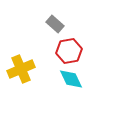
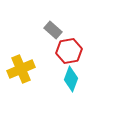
gray rectangle: moved 2 px left, 6 px down
cyan diamond: rotated 45 degrees clockwise
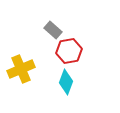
cyan diamond: moved 5 px left, 3 px down
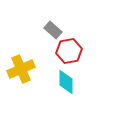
cyan diamond: rotated 20 degrees counterclockwise
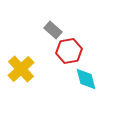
yellow cross: rotated 20 degrees counterclockwise
cyan diamond: moved 20 px right, 3 px up; rotated 15 degrees counterclockwise
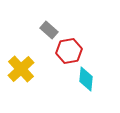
gray rectangle: moved 4 px left
cyan diamond: rotated 20 degrees clockwise
